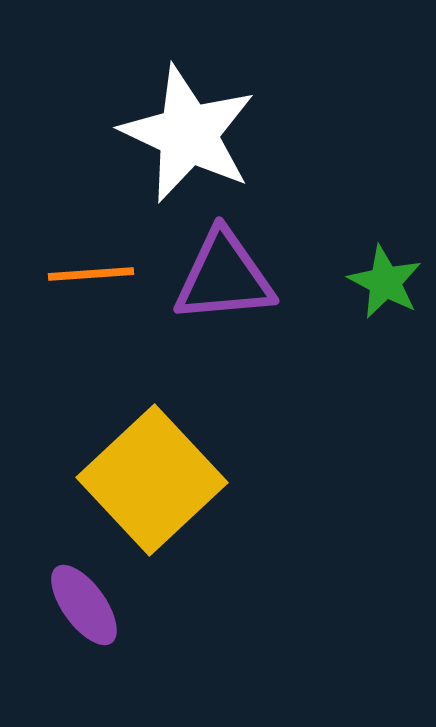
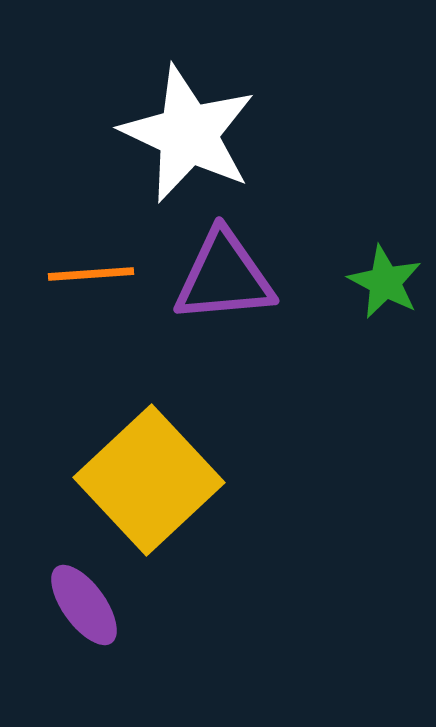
yellow square: moved 3 px left
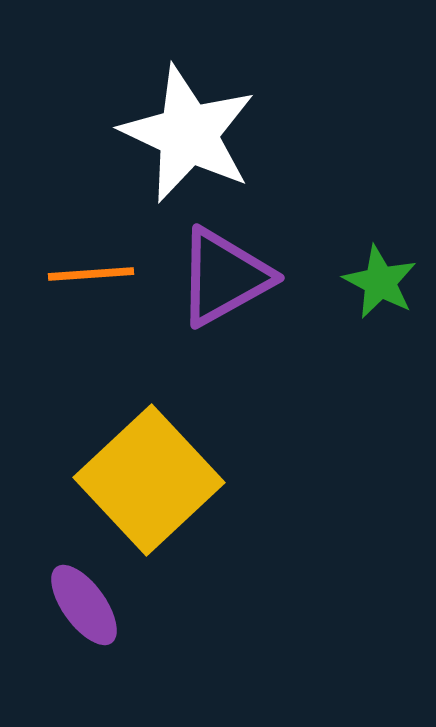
purple triangle: rotated 24 degrees counterclockwise
green star: moved 5 px left
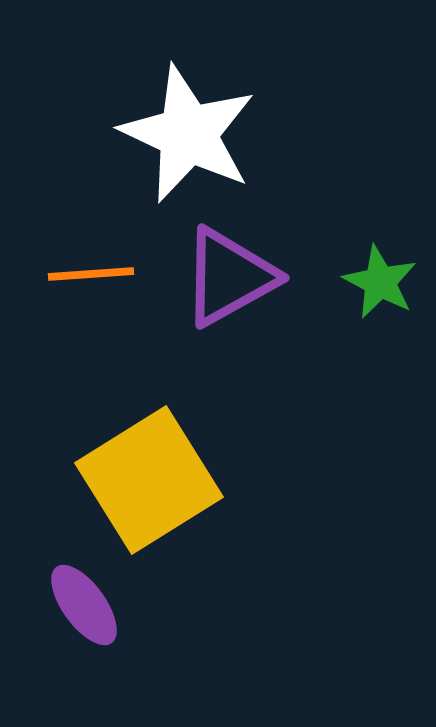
purple triangle: moved 5 px right
yellow square: rotated 11 degrees clockwise
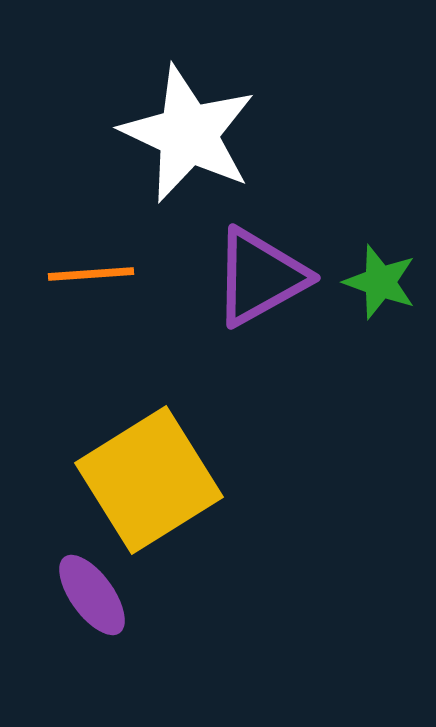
purple triangle: moved 31 px right
green star: rotated 8 degrees counterclockwise
purple ellipse: moved 8 px right, 10 px up
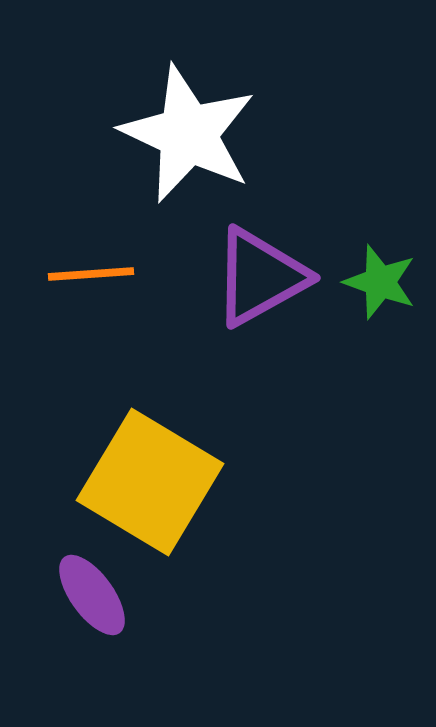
yellow square: moved 1 px right, 2 px down; rotated 27 degrees counterclockwise
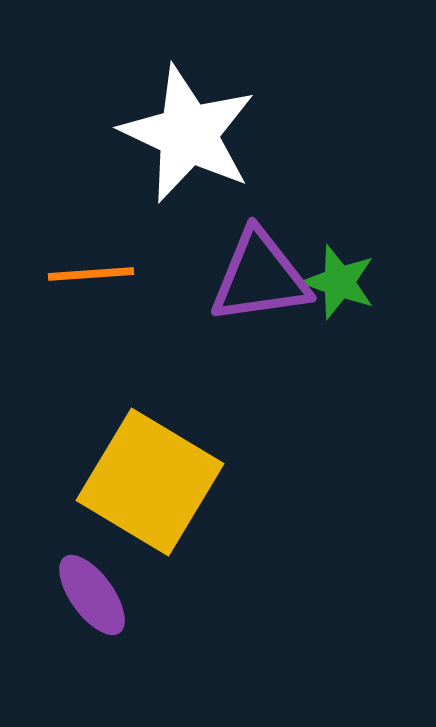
purple triangle: rotated 21 degrees clockwise
green star: moved 41 px left
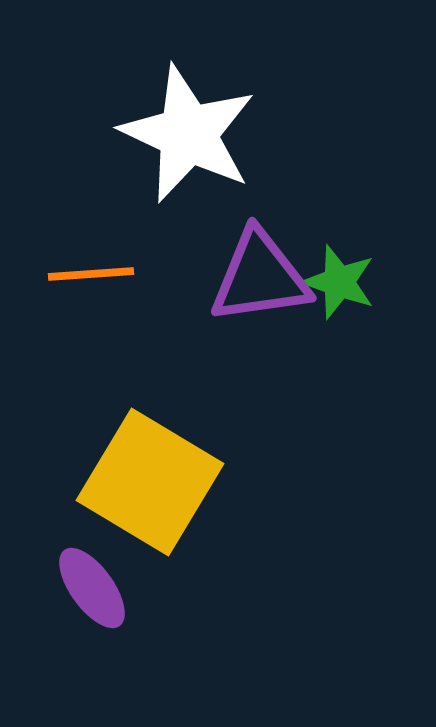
purple ellipse: moved 7 px up
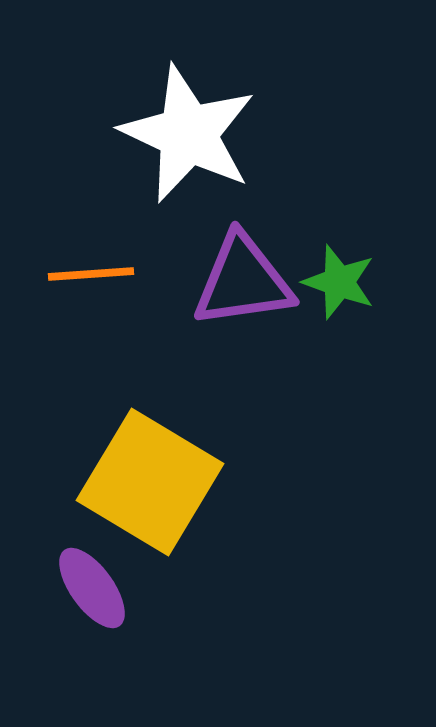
purple triangle: moved 17 px left, 4 px down
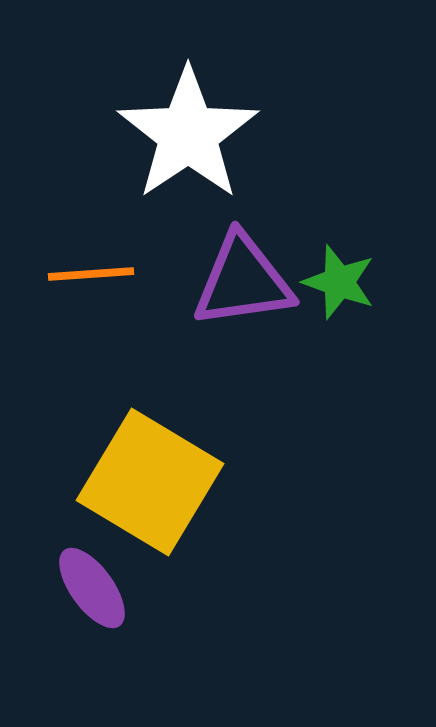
white star: rotated 13 degrees clockwise
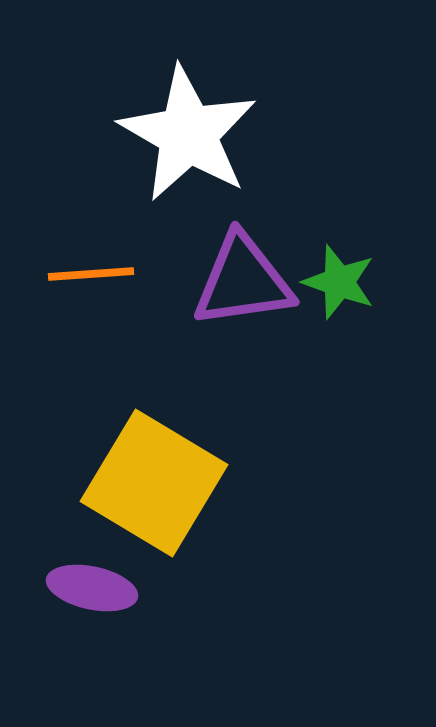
white star: rotated 8 degrees counterclockwise
yellow square: moved 4 px right, 1 px down
purple ellipse: rotated 42 degrees counterclockwise
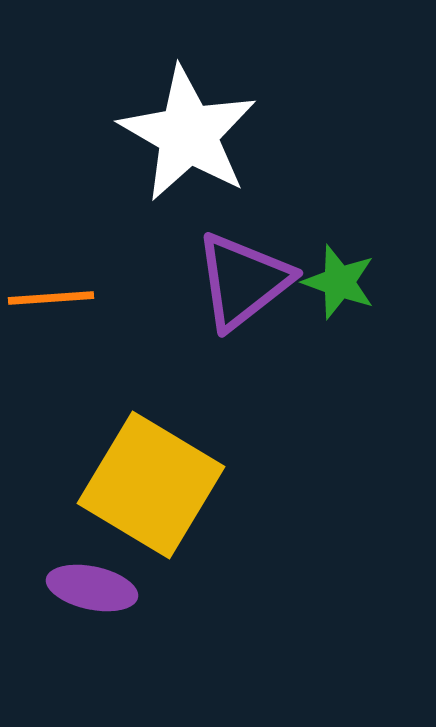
orange line: moved 40 px left, 24 px down
purple triangle: rotated 30 degrees counterclockwise
yellow square: moved 3 px left, 2 px down
